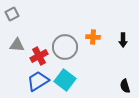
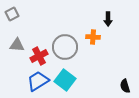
black arrow: moved 15 px left, 21 px up
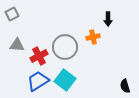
orange cross: rotated 16 degrees counterclockwise
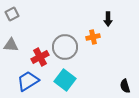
gray triangle: moved 6 px left
red cross: moved 1 px right, 1 px down
blue trapezoid: moved 10 px left
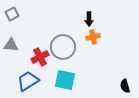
black arrow: moved 19 px left
gray circle: moved 2 px left
cyan square: rotated 25 degrees counterclockwise
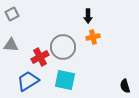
black arrow: moved 1 px left, 3 px up
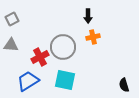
gray square: moved 5 px down
black semicircle: moved 1 px left, 1 px up
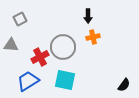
gray square: moved 8 px right
black semicircle: rotated 128 degrees counterclockwise
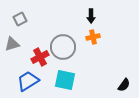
black arrow: moved 3 px right
gray triangle: moved 1 px right, 1 px up; rotated 21 degrees counterclockwise
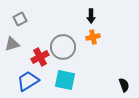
black semicircle: rotated 56 degrees counterclockwise
